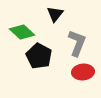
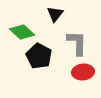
gray L-shape: rotated 20 degrees counterclockwise
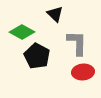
black triangle: rotated 24 degrees counterclockwise
green diamond: rotated 15 degrees counterclockwise
black pentagon: moved 2 px left
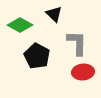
black triangle: moved 1 px left
green diamond: moved 2 px left, 7 px up
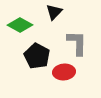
black triangle: moved 2 px up; rotated 30 degrees clockwise
red ellipse: moved 19 px left
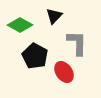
black triangle: moved 4 px down
black pentagon: moved 2 px left
red ellipse: rotated 60 degrees clockwise
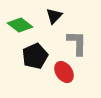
green diamond: rotated 10 degrees clockwise
black pentagon: rotated 20 degrees clockwise
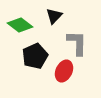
red ellipse: moved 1 px up; rotated 60 degrees clockwise
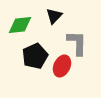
green diamond: rotated 45 degrees counterclockwise
red ellipse: moved 2 px left, 5 px up
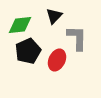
gray L-shape: moved 5 px up
black pentagon: moved 7 px left, 5 px up
red ellipse: moved 5 px left, 6 px up
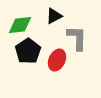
black triangle: rotated 18 degrees clockwise
black pentagon: rotated 10 degrees counterclockwise
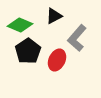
green diamond: rotated 30 degrees clockwise
gray L-shape: rotated 140 degrees counterclockwise
